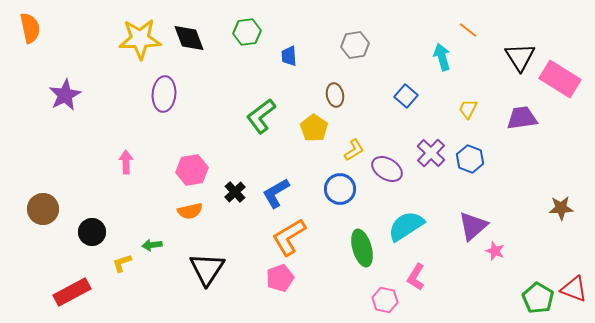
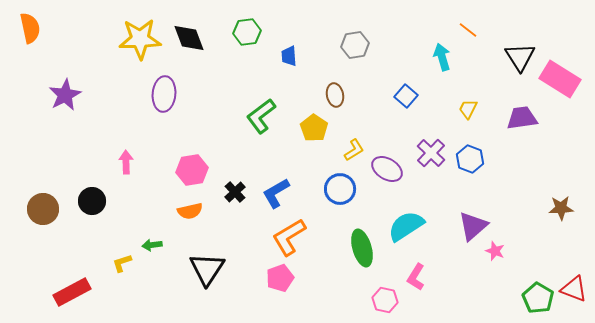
black circle at (92, 232): moved 31 px up
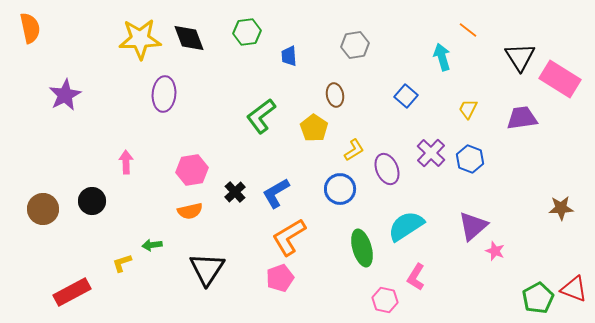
purple ellipse at (387, 169): rotated 36 degrees clockwise
green pentagon at (538, 298): rotated 12 degrees clockwise
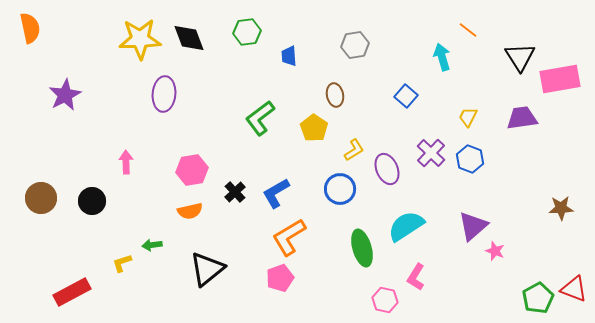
pink rectangle at (560, 79): rotated 42 degrees counterclockwise
yellow trapezoid at (468, 109): moved 8 px down
green L-shape at (261, 116): moved 1 px left, 2 px down
brown circle at (43, 209): moved 2 px left, 11 px up
black triangle at (207, 269): rotated 18 degrees clockwise
